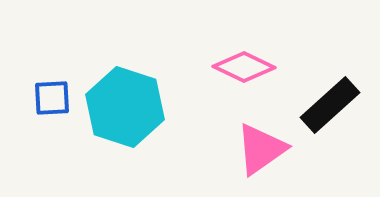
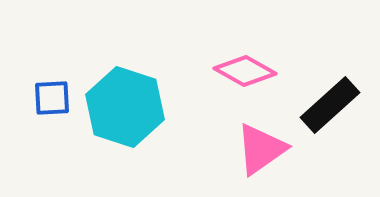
pink diamond: moved 1 px right, 4 px down; rotated 4 degrees clockwise
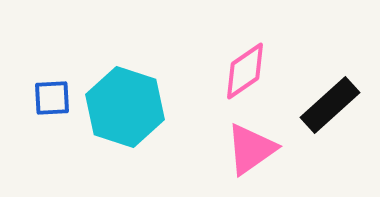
pink diamond: rotated 64 degrees counterclockwise
pink triangle: moved 10 px left
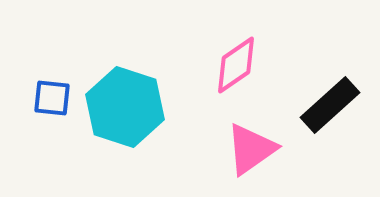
pink diamond: moved 9 px left, 6 px up
blue square: rotated 9 degrees clockwise
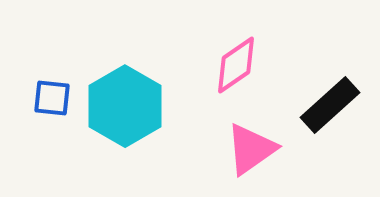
cyan hexagon: moved 1 px up; rotated 12 degrees clockwise
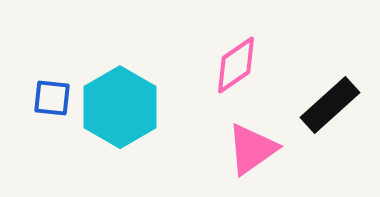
cyan hexagon: moved 5 px left, 1 px down
pink triangle: moved 1 px right
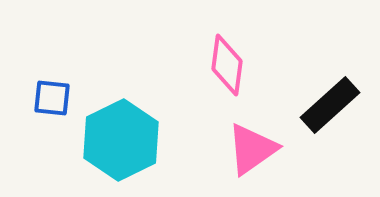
pink diamond: moved 9 px left; rotated 48 degrees counterclockwise
cyan hexagon: moved 1 px right, 33 px down; rotated 4 degrees clockwise
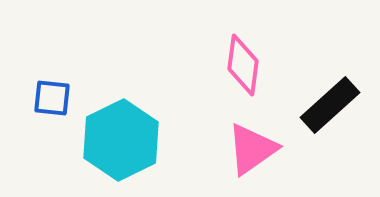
pink diamond: moved 16 px right
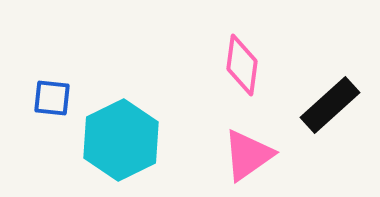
pink diamond: moved 1 px left
pink triangle: moved 4 px left, 6 px down
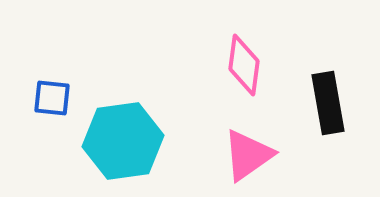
pink diamond: moved 2 px right
black rectangle: moved 2 px left, 2 px up; rotated 58 degrees counterclockwise
cyan hexagon: moved 2 px right, 1 px down; rotated 18 degrees clockwise
